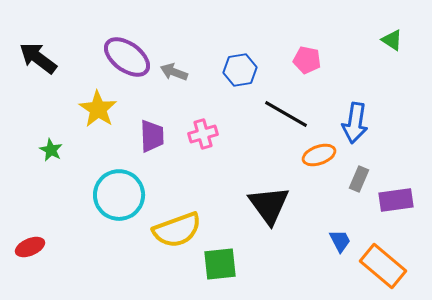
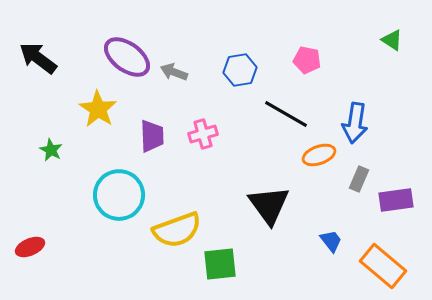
blue trapezoid: moved 9 px left; rotated 10 degrees counterclockwise
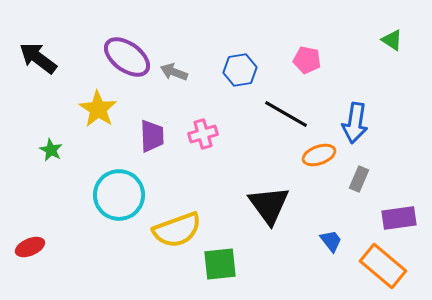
purple rectangle: moved 3 px right, 18 px down
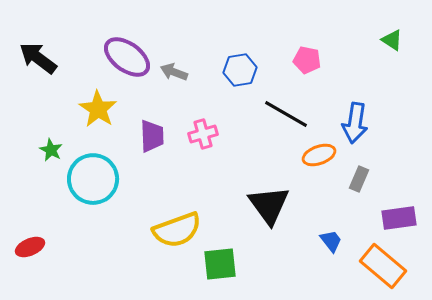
cyan circle: moved 26 px left, 16 px up
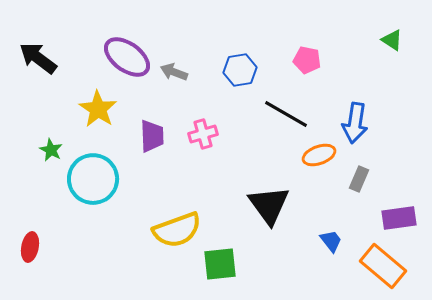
red ellipse: rotated 56 degrees counterclockwise
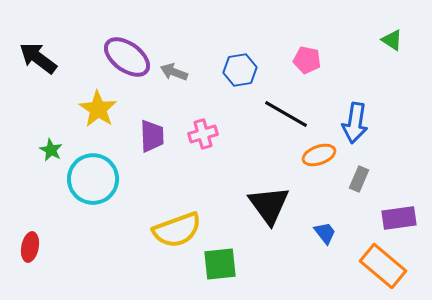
blue trapezoid: moved 6 px left, 8 px up
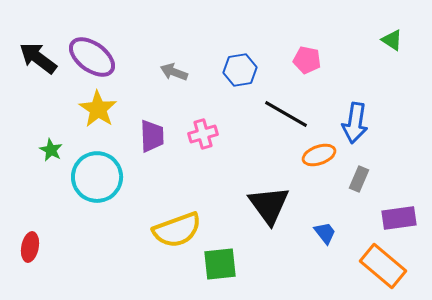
purple ellipse: moved 35 px left
cyan circle: moved 4 px right, 2 px up
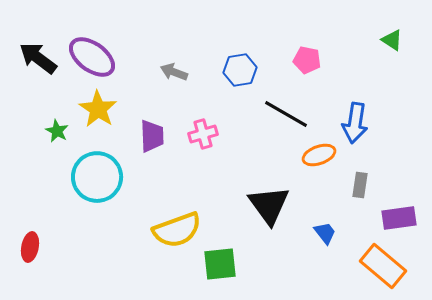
green star: moved 6 px right, 19 px up
gray rectangle: moved 1 px right, 6 px down; rotated 15 degrees counterclockwise
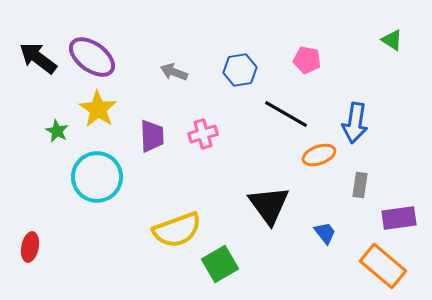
green square: rotated 24 degrees counterclockwise
